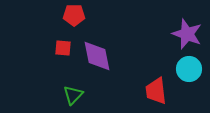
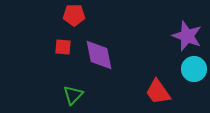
purple star: moved 2 px down
red square: moved 1 px up
purple diamond: moved 2 px right, 1 px up
cyan circle: moved 5 px right
red trapezoid: moved 2 px right, 1 px down; rotated 28 degrees counterclockwise
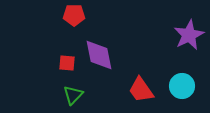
purple star: moved 2 px right, 1 px up; rotated 24 degrees clockwise
red square: moved 4 px right, 16 px down
cyan circle: moved 12 px left, 17 px down
red trapezoid: moved 17 px left, 2 px up
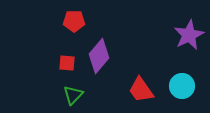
red pentagon: moved 6 px down
purple diamond: moved 1 px down; rotated 52 degrees clockwise
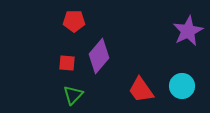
purple star: moved 1 px left, 4 px up
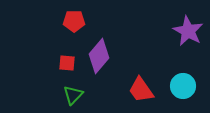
purple star: rotated 16 degrees counterclockwise
cyan circle: moved 1 px right
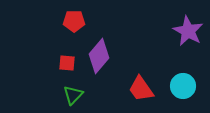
red trapezoid: moved 1 px up
